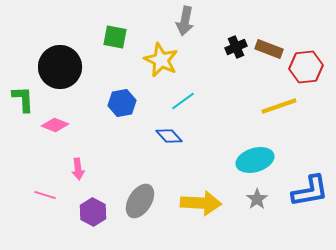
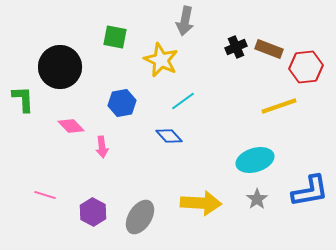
pink diamond: moved 16 px right, 1 px down; rotated 24 degrees clockwise
pink arrow: moved 24 px right, 22 px up
gray ellipse: moved 16 px down
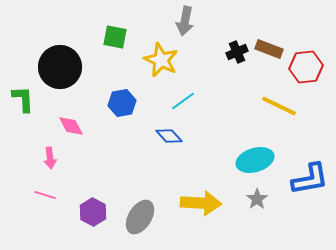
black cross: moved 1 px right, 5 px down
yellow line: rotated 45 degrees clockwise
pink diamond: rotated 16 degrees clockwise
pink arrow: moved 52 px left, 11 px down
blue L-shape: moved 12 px up
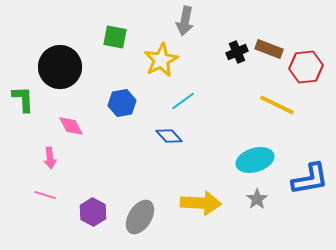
yellow star: rotated 20 degrees clockwise
yellow line: moved 2 px left, 1 px up
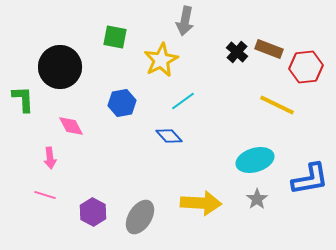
black cross: rotated 25 degrees counterclockwise
